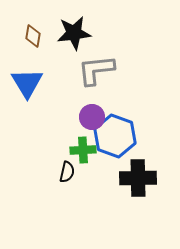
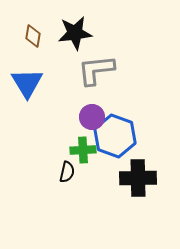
black star: moved 1 px right
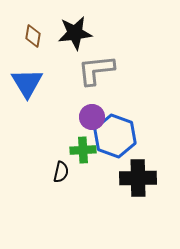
black semicircle: moved 6 px left
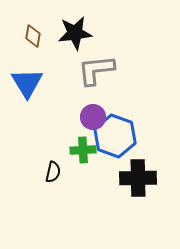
purple circle: moved 1 px right
black semicircle: moved 8 px left
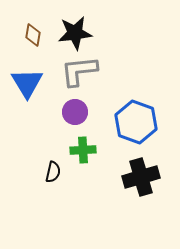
brown diamond: moved 1 px up
gray L-shape: moved 17 px left, 1 px down
purple circle: moved 18 px left, 5 px up
blue hexagon: moved 21 px right, 14 px up
black cross: moved 3 px right, 1 px up; rotated 15 degrees counterclockwise
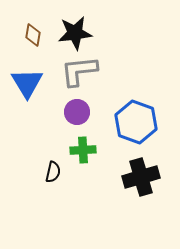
purple circle: moved 2 px right
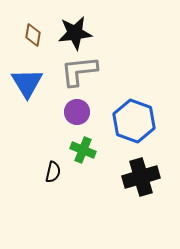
blue hexagon: moved 2 px left, 1 px up
green cross: rotated 25 degrees clockwise
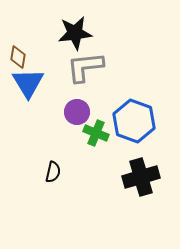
brown diamond: moved 15 px left, 22 px down
gray L-shape: moved 6 px right, 4 px up
blue triangle: moved 1 px right
green cross: moved 13 px right, 17 px up
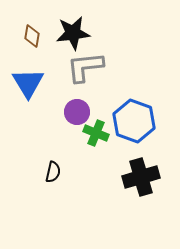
black star: moved 2 px left
brown diamond: moved 14 px right, 21 px up
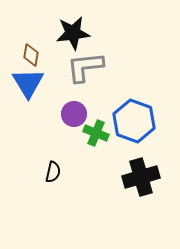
brown diamond: moved 1 px left, 19 px down
purple circle: moved 3 px left, 2 px down
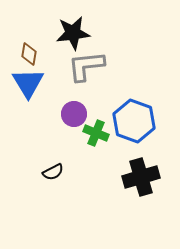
brown diamond: moved 2 px left, 1 px up
gray L-shape: moved 1 px right, 1 px up
black semicircle: rotated 50 degrees clockwise
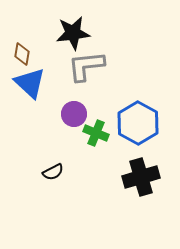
brown diamond: moved 7 px left
blue triangle: moved 2 px right; rotated 16 degrees counterclockwise
blue hexagon: moved 4 px right, 2 px down; rotated 9 degrees clockwise
